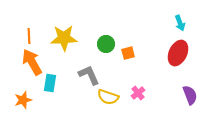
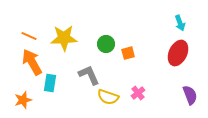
orange line: rotated 63 degrees counterclockwise
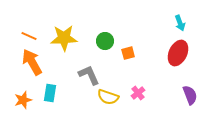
green circle: moved 1 px left, 3 px up
cyan rectangle: moved 10 px down
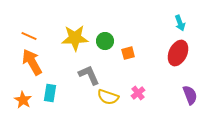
yellow star: moved 11 px right
orange star: rotated 24 degrees counterclockwise
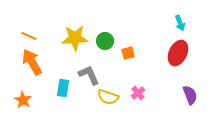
cyan rectangle: moved 13 px right, 5 px up
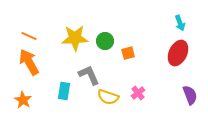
orange arrow: moved 3 px left
cyan rectangle: moved 1 px right, 3 px down
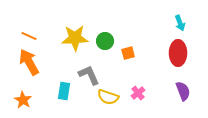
red ellipse: rotated 25 degrees counterclockwise
purple semicircle: moved 7 px left, 4 px up
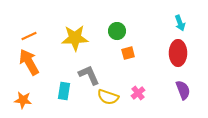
orange line: rotated 49 degrees counterclockwise
green circle: moved 12 px right, 10 px up
purple semicircle: moved 1 px up
orange star: rotated 24 degrees counterclockwise
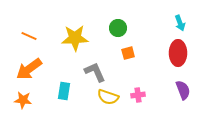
green circle: moved 1 px right, 3 px up
orange line: rotated 49 degrees clockwise
orange arrow: moved 7 px down; rotated 96 degrees counterclockwise
gray L-shape: moved 6 px right, 3 px up
pink cross: moved 2 px down; rotated 32 degrees clockwise
